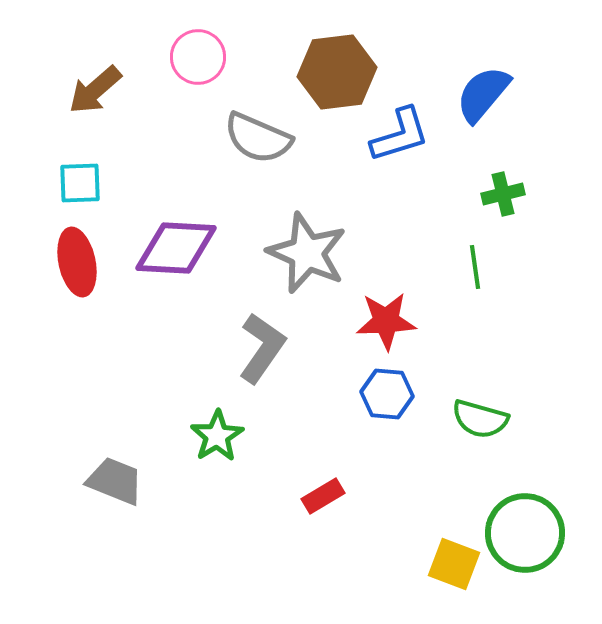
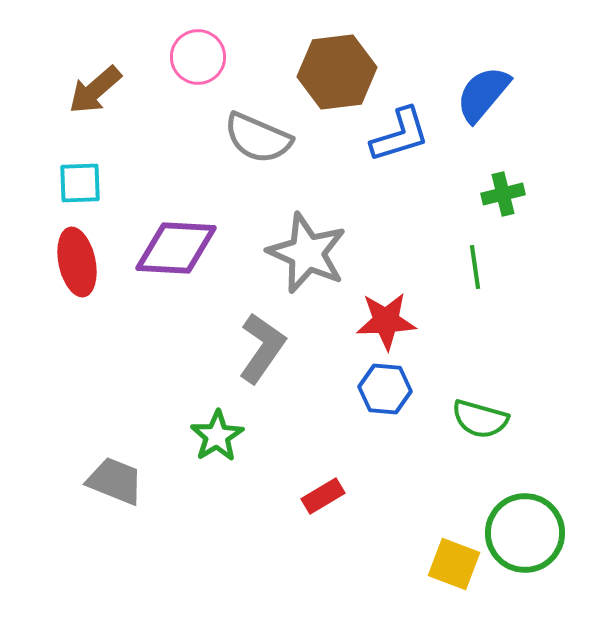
blue hexagon: moved 2 px left, 5 px up
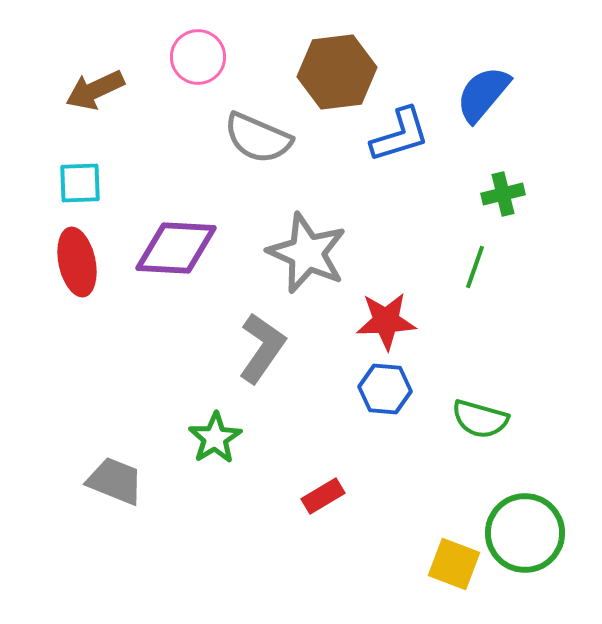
brown arrow: rotated 16 degrees clockwise
green line: rotated 27 degrees clockwise
green star: moved 2 px left, 2 px down
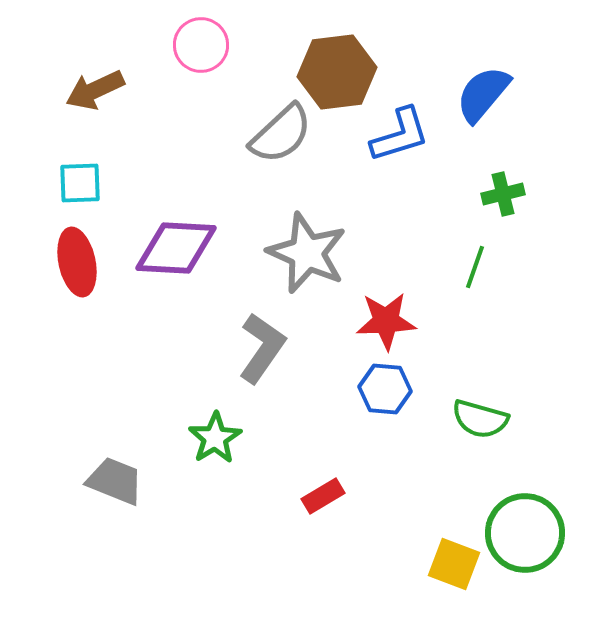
pink circle: moved 3 px right, 12 px up
gray semicircle: moved 23 px right, 4 px up; rotated 66 degrees counterclockwise
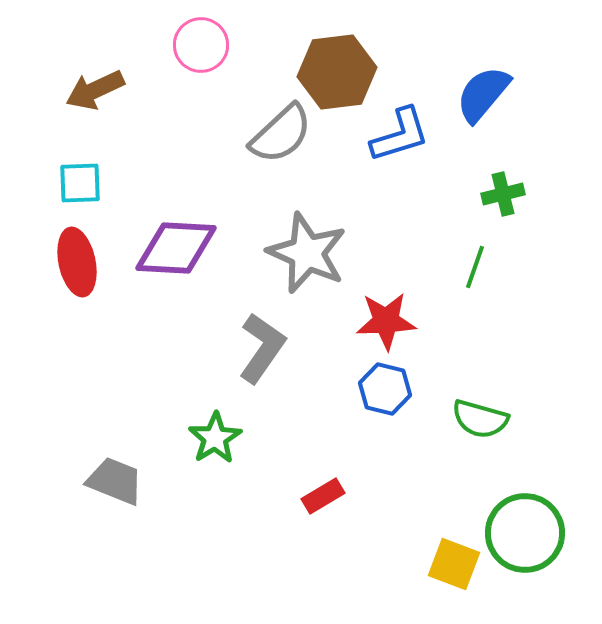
blue hexagon: rotated 9 degrees clockwise
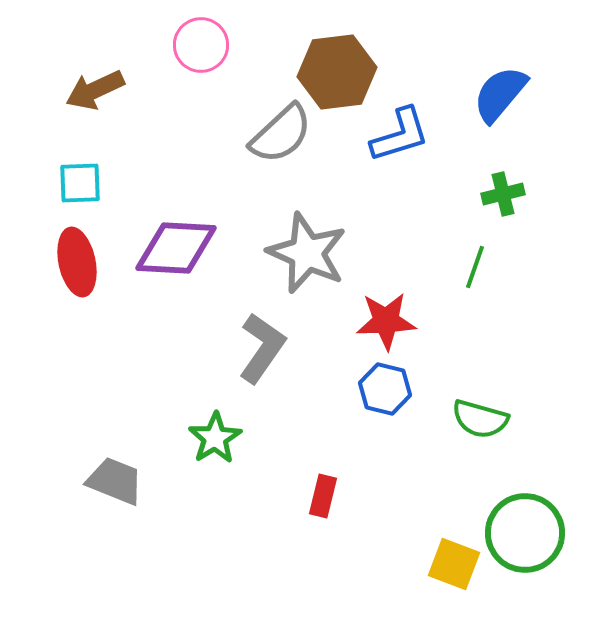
blue semicircle: moved 17 px right
red rectangle: rotated 45 degrees counterclockwise
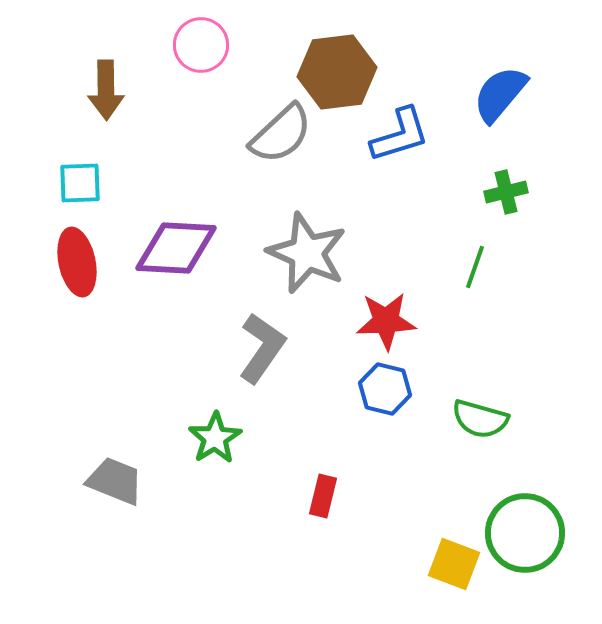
brown arrow: moved 11 px right; rotated 66 degrees counterclockwise
green cross: moved 3 px right, 2 px up
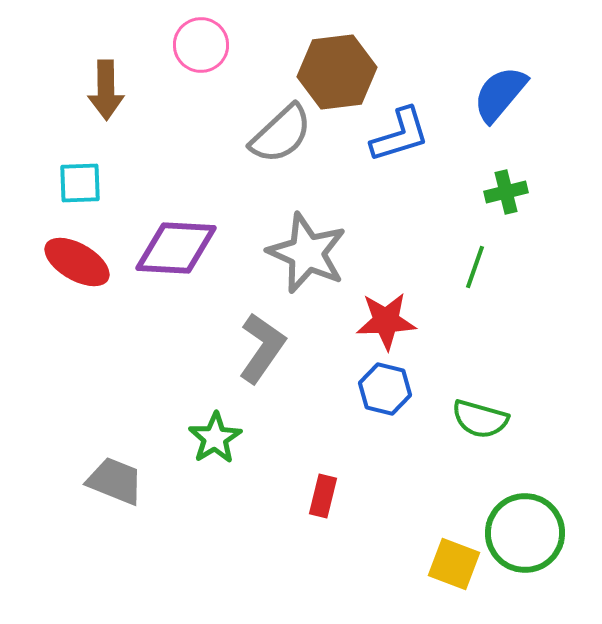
red ellipse: rotated 48 degrees counterclockwise
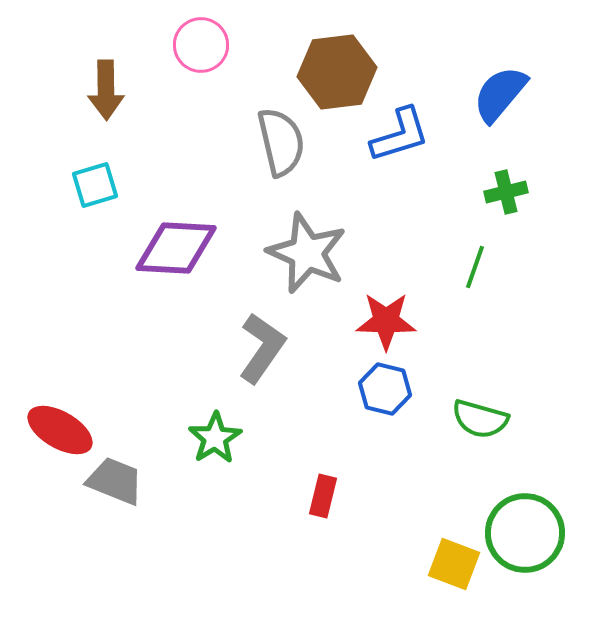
gray semicircle: moved 8 px down; rotated 60 degrees counterclockwise
cyan square: moved 15 px right, 2 px down; rotated 15 degrees counterclockwise
red ellipse: moved 17 px left, 168 px down
red star: rotated 4 degrees clockwise
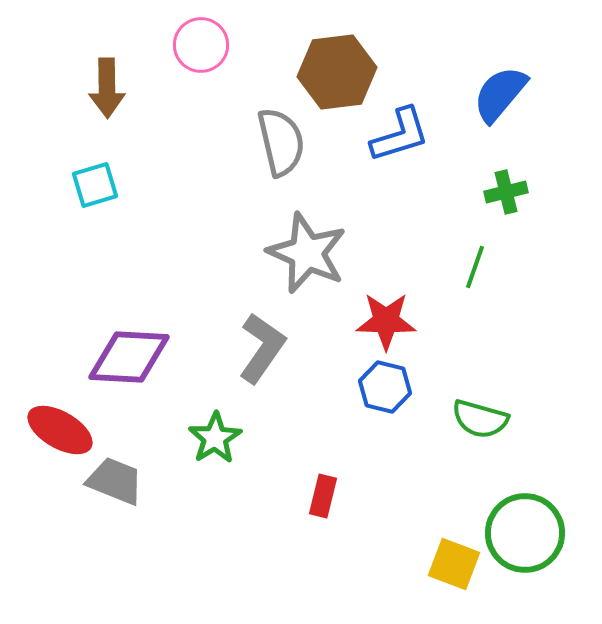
brown arrow: moved 1 px right, 2 px up
purple diamond: moved 47 px left, 109 px down
blue hexagon: moved 2 px up
